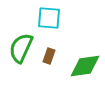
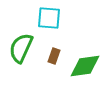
brown rectangle: moved 5 px right
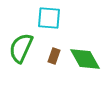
green diamond: moved 7 px up; rotated 68 degrees clockwise
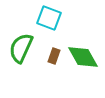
cyan square: rotated 15 degrees clockwise
green diamond: moved 2 px left, 2 px up
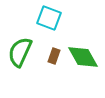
green semicircle: moved 1 px left, 4 px down
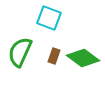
green diamond: moved 1 px down; rotated 24 degrees counterclockwise
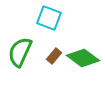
brown rectangle: rotated 21 degrees clockwise
